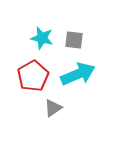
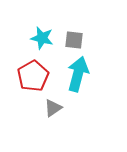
cyan arrow: rotated 52 degrees counterclockwise
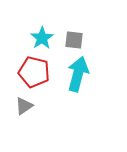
cyan star: rotated 25 degrees clockwise
red pentagon: moved 1 px right, 4 px up; rotated 28 degrees counterclockwise
gray triangle: moved 29 px left, 2 px up
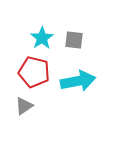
cyan arrow: moved 7 px down; rotated 64 degrees clockwise
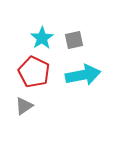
gray square: rotated 18 degrees counterclockwise
red pentagon: rotated 12 degrees clockwise
cyan arrow: moved 5 px right, 6 px up
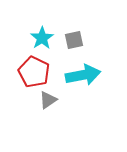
gray triangle: moved 24 px right, 6 px up
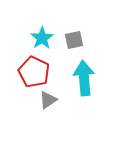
cyan arrow: moved 1 px right, 3 px down; rotated 84 degrees counterclockwise
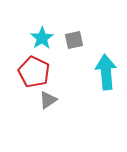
cyan arrow: moved 22 px right, 6 px up
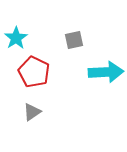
cyan star: moved 26 px left
cyan arrow: rotated 92 degrees clockwise
gray triangle: moved 16 px left, 12 px down
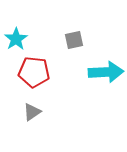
cyan star: moved 1 px down
red pentagon: rotated 20 degrees counterclockwise
